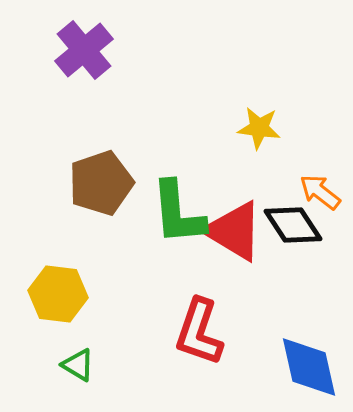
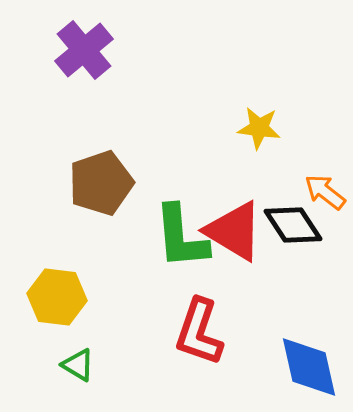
orange arrow: moved 5 px right
green L-shape: moved 3 px right, 24 px down
yellow hexagon: moved 1 px left, 3 px down
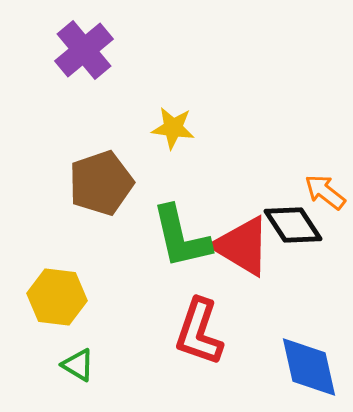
yellow star: moved 86 px left
red triangle: moved 8 px right, 15 px down
green L-shape: rotated 8 degrees counterclockwise
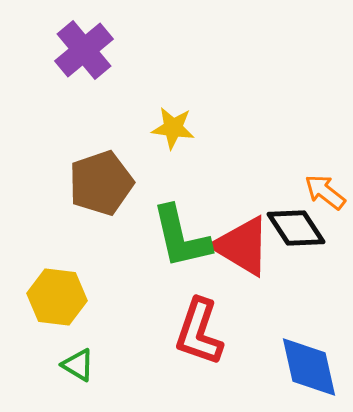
black diamond: moved 3 px right, 3 px down
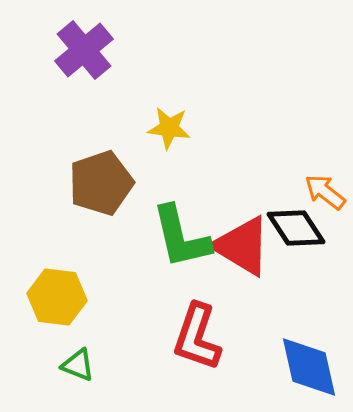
yellow star: moved 4 px left
red L-shape: moved 2 px left, 5 px down
green triangle: rotated 9 degrees counterclockwise
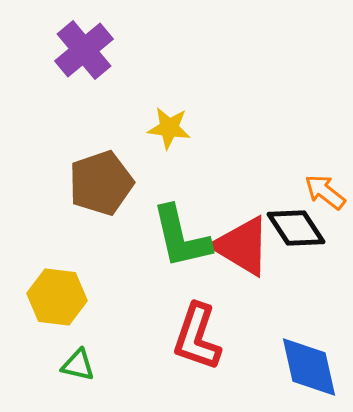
green triangle: rotated 9 degrees counterclockwise
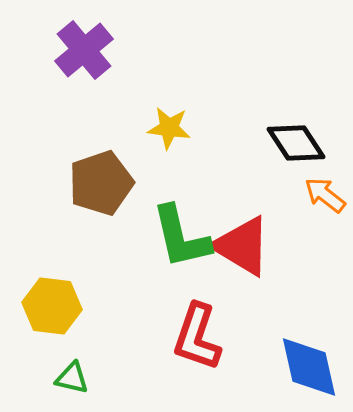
orange arrow: moved 3 px down
black diamond: moved 85 px up
yellow hexagon: moved 5 px left, 9 px down
green triangle: moved 6 px left, 13 px down
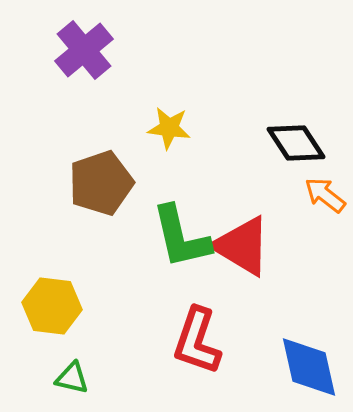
red L-shape: moved 4 px down
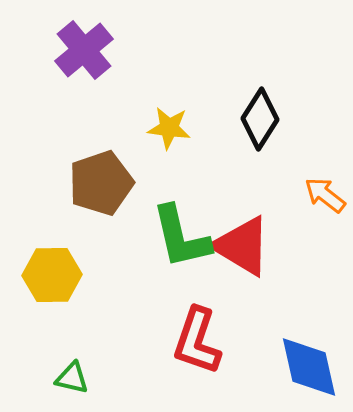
black diamond: moved 36 px left, 24 px up; rotated 66 degrees clockwise
yellow hexagon: moved 31 px up; rotated 8 degrees counterclockwise
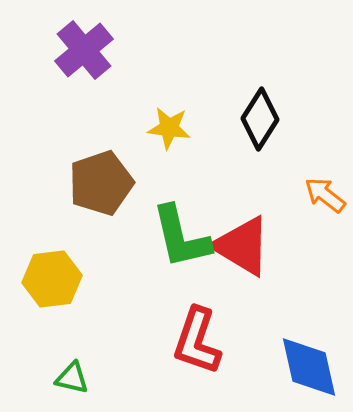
yellow hexagon: moved 4 px down; rotated 6 degrees counterclockwise
